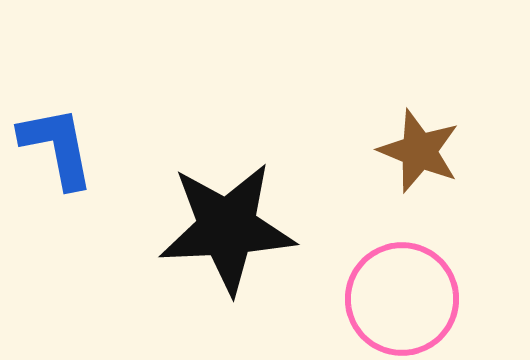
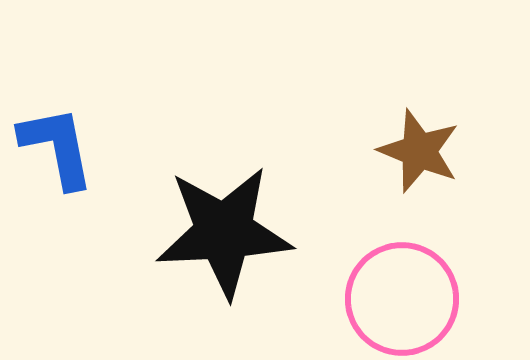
black star: moved 3 px left, 4 px down
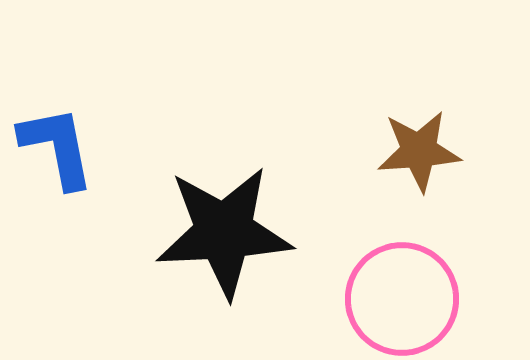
brown star: rotated 26 degrees counterclockwise
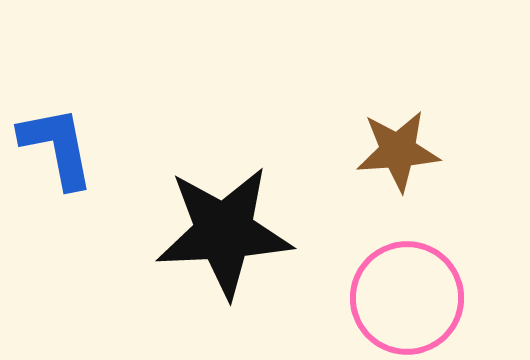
brown star: moved 21 px left
pink circle: moved 5 px right, 1 px up
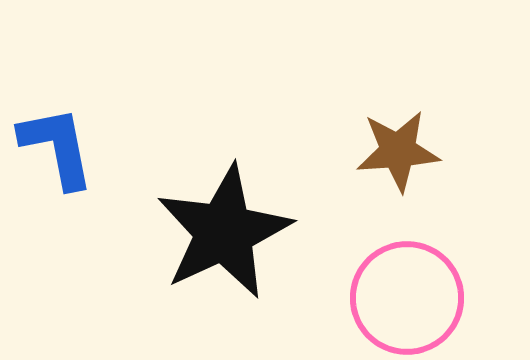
black star: rotated 22 degrees counterclockwise
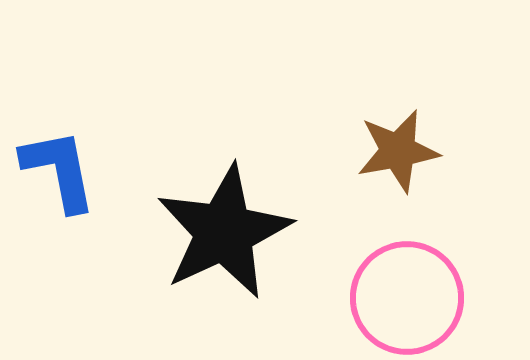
blue L-shape: moved 2 px right, 23 px down
brown star: rotated 6 degrees counterclockwise
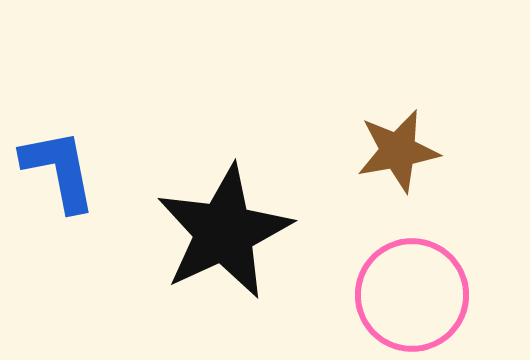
pink circle: moved 5 px right, 3 px up
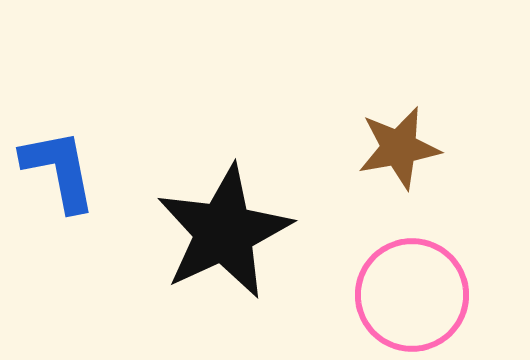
brown star: moved 1 px right, 3 px up
